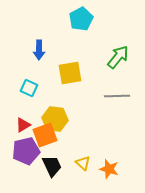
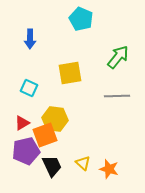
cyan pentagon: rotated 20 degrees counterclockwise
blue arrow: moved 9 px left, 11 px up
red triangle: moved 1 px left, 2 px up
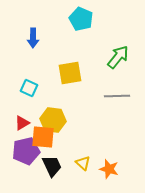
blue arrow: moved 3 px right, 1 px up
yellow hexagon: moved 2 px left, 1 px down
orange square: moved 2 px left, 2 px down; rotated 25 degrees clockwise
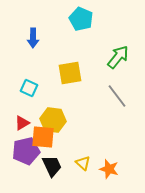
gray line: rotated 55 degrees clockwise
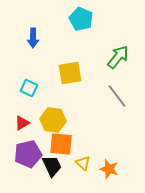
orange square: moved 18 px right, 7 px down
purple pentagon: moved 2 px right, 3 px down
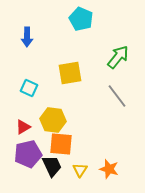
blue arrow: moved 6 px left, 1 px up
red triangle: moved 1 px right, 4 px down
yellow triangle: moved 3 px left, 7 px down; rotated 21 degrees clockwise
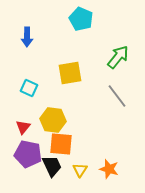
red triangle: rotated 21 degrees counterclockwise
purple pentagon: rotated 24 degrees clockwise
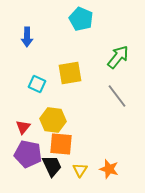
cyan square: moved 8 px right, 4 px up
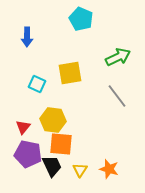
green arrow: rotated 25 degrees clockwise
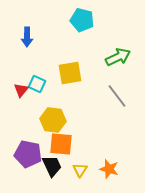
cyan pentagon: moved 1 px right, 1 px down; rotated 10 degrees counterclockwise
red triangle: moved 2 px left, 37 px up
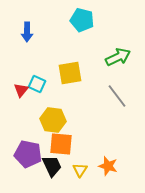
blue arrow: moved 5 px up
orange star: moved 1 px left, 3 px up
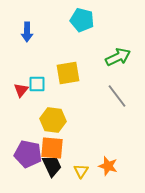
yellow square: moved 2 px left
cyan square: rotated 24 degrees counterclockwise
orange square: moved 9 px left, 4 px down
yellow triangle: moved 1 px right, 1 px down
